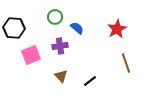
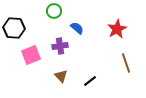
green circle: moved 1 px left, 6 px up
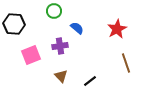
black hexagon: moved 4 px up
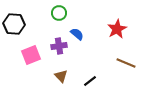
green circle: moved 5 px right, 2 px down
blue semicircle: moved 6 px down
purple cross: moved 1 px left
brown line: rotated 48 degrees counterclockwise
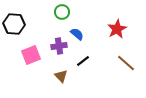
green circle: moved 3 px right, 1 px up
brown line: rotated 18 degrees clockwise
black line: moved 7 px left, 20 px up
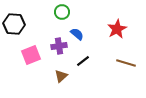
brown line: rotated 24 degrees counterclockwise
brown triangle: rotated 32 degrees clockwise
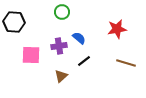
black hexagon: moved 2 px up
red star: rotated 18 degrees clockwise
blue semicircle: moved 2 px right, 4 px down
pink square: rotated 24 degrees clockwise
black line: moved 1 px right
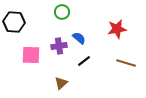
brown triangle: moved 7 px down
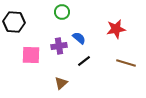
red star: moved 1 px left
